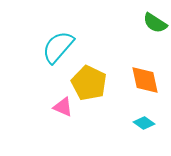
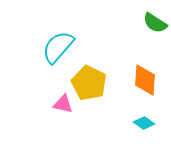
orange diamond: rotated 16 degrees clockwise
pink triangle: moved 3 px up; rotated 10 degrees counterclockwise
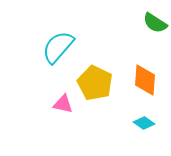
yellow pentagon: moved 6 px right
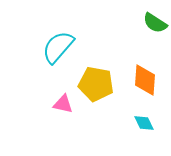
yellow pentagon: moved 1 px right, 1 px down; rotated 16 degrees counterclockwise
cyan diamond: rotated 30 degrees clockwise
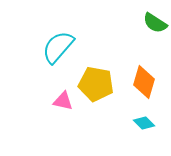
orange diamond: moved 1 px left, 2 px down; rotated 12 degrees clockwise
pink triangle: moved 3 px up
cyan diamond: rotated 20 degrees counterclockwise
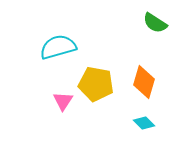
cyan semicircle: rotated 33 degrees clockwise
pink triangle: rotated 50 degrees clockwise
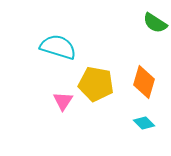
cyan semicircle: rotated 33 degrees clockwise
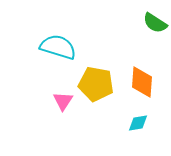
orange diamond: moved 2 px left; rotated 12 degrees counterclockwise
cyan diamond: moved 6 px left; rotated 55 degrees counterclockwise
